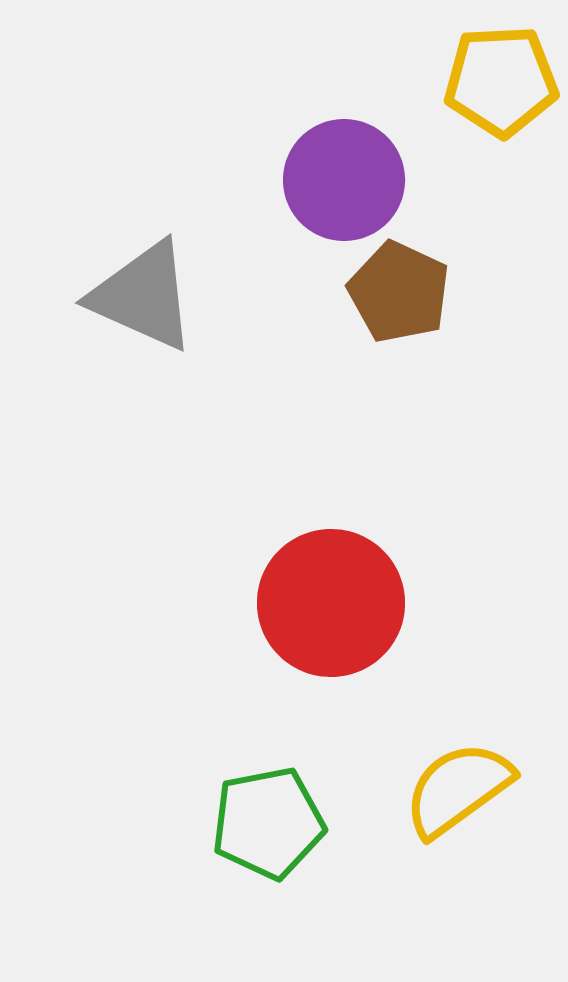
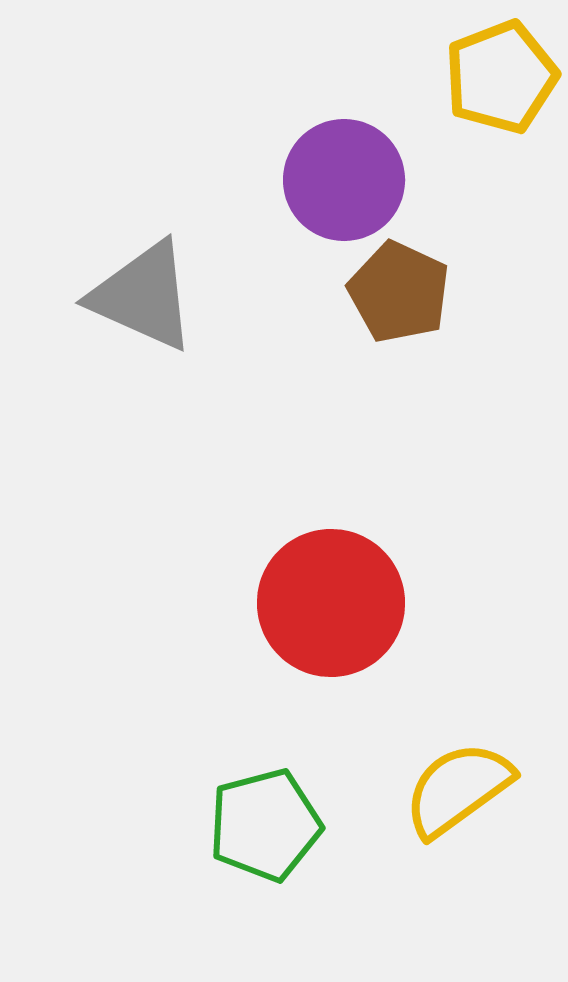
yellow pentagon: moved 4 px up; rotated 18 degrees counterclockwise
green pentagon: moved 3 px left, 2 px down; rotated 4 degrees counterclockwise
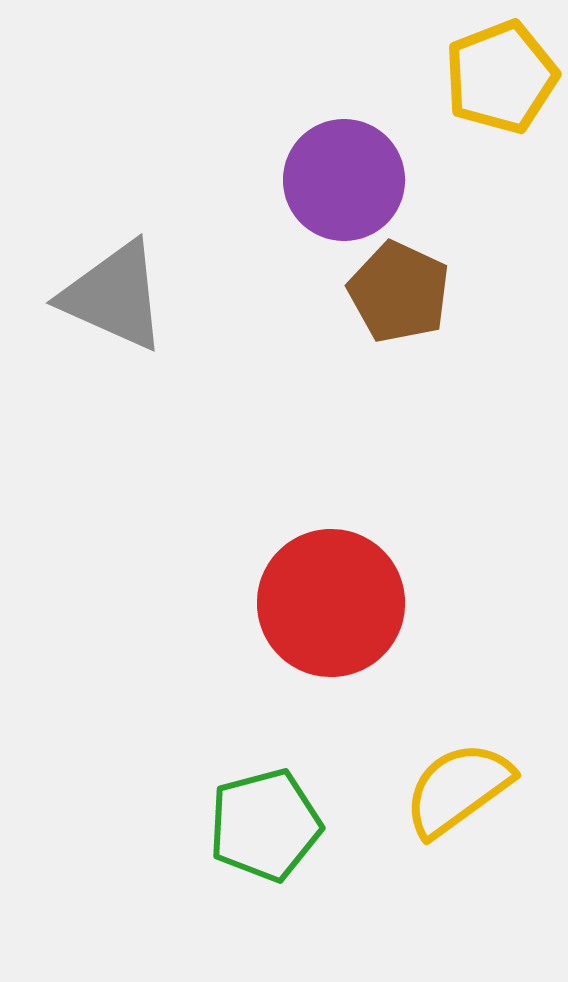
gray triangle: moved 29 px left
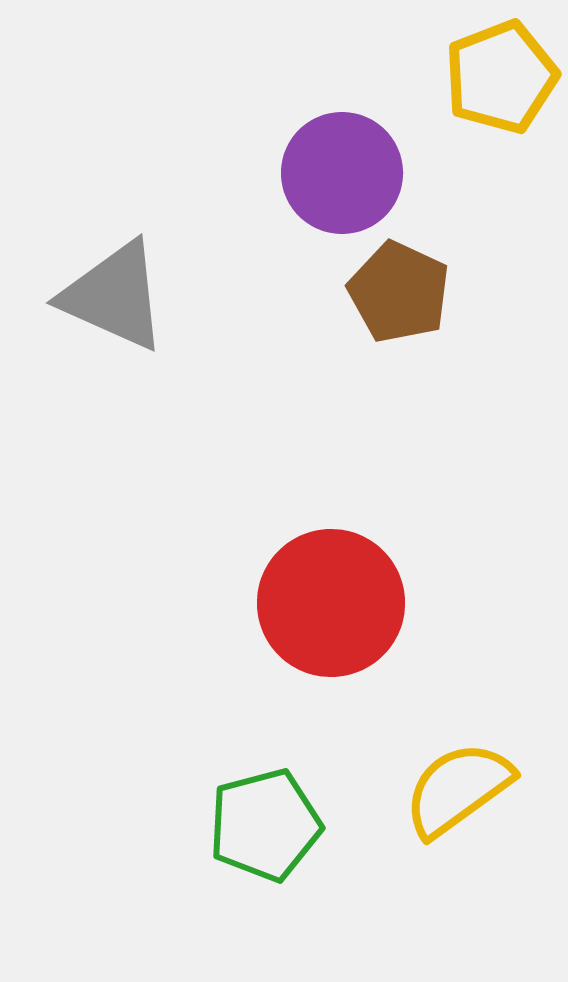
purple circle: moved 2 px left, 7 px up
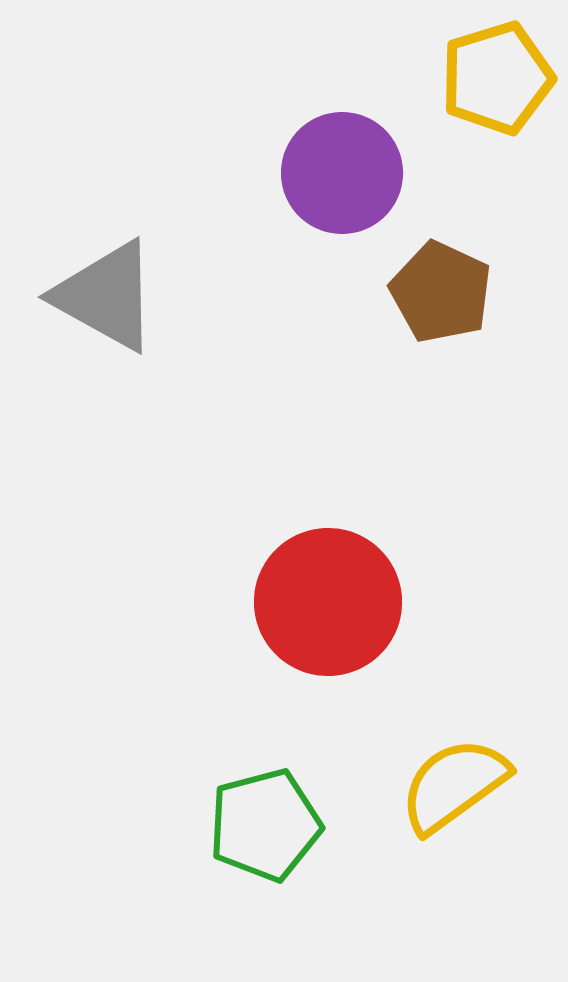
yellow pentagon: moved 4 px left, 1 px down; rotated 4 degrees clockwise
brown pentagon: moved 42 px right
gray triangle: moved 8 px left; rotated 5 degrees clockwise
red circle: moved 3 px left, 1 px up
yellow semicircle: moved 4 px left, 4 px up
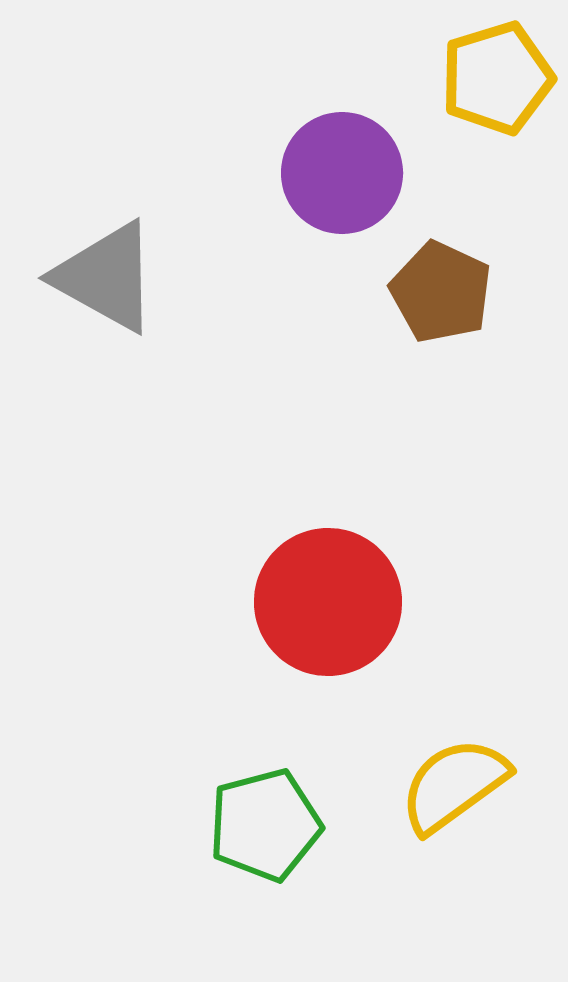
gray triangle: moved 19 px up
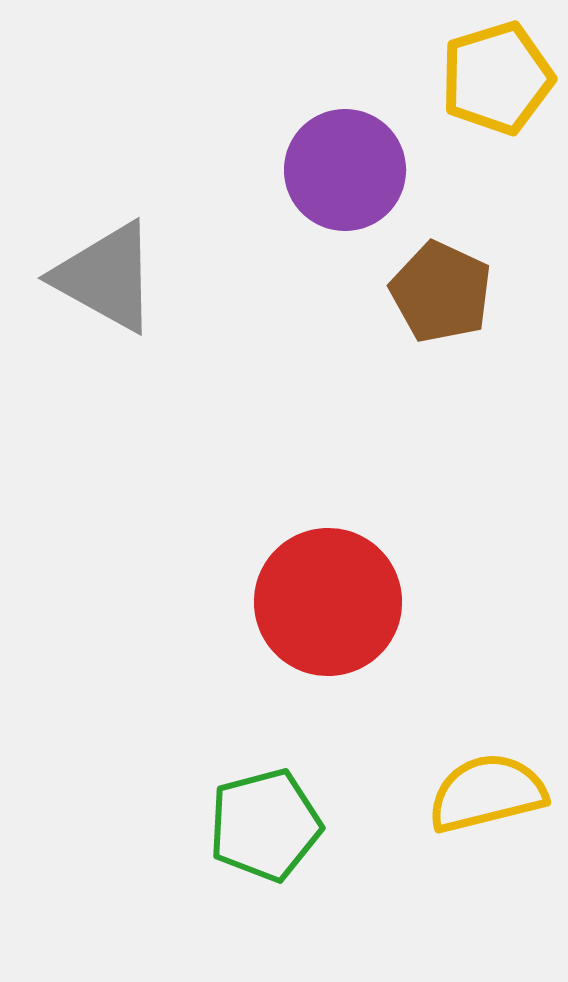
purple circle: moved 3 px right, 3 px up
yellow semicircle: moved 33 px right, 8 px down; rotated 22 degrees clockwise
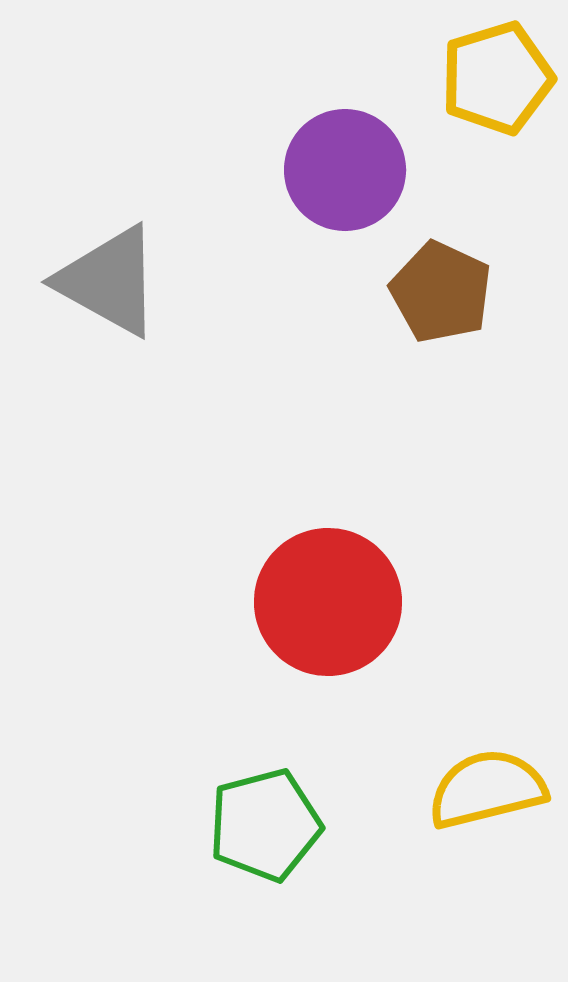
gray triangle: moved 3 px right, 4 px down
yellow semicircle: moved 4 px up
